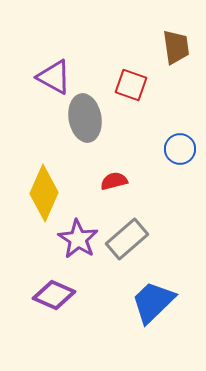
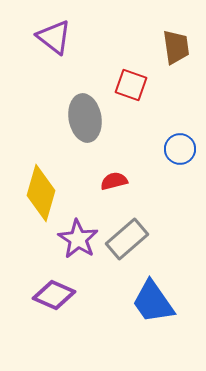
purple triangle: moved 40 px up; rotated 9 degrees clockwise
yellow diamond: moved 3 px left; rotated 8 degrees counterclockwise
blue trapezoid: rotated 81 degrees counterclockwise
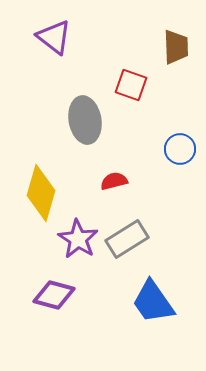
brown trapezoid: rotated 6 degrees clockwise
gray ellipse: moved 2 px down
gray rectangle: rotated 9 degrees clockwise
purple diamond: rotated 9 degrees counterclockwise
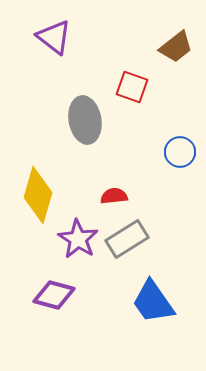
brown trapezoid: rotated 54 degrees clockwise
red square: moved 1 px right, 2 px down
blue circle: moved 3 px down
red semicircle: moved 15 px down; rotated 8 degrees clockwise
yellow diamond: moved 3 px left, 2 px down
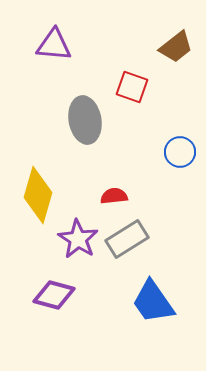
purple triangle: moved 8 px down; rotated 33 degrees counterclockwise
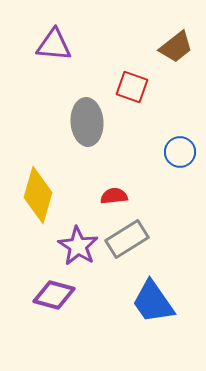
gray ellipse: moved 2 px right, 2 px down; rotated 6 degrees clockwise
purple star: moved 7 px down
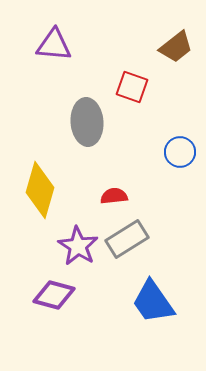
yellow diamond: moved 2 px right, 5 px up
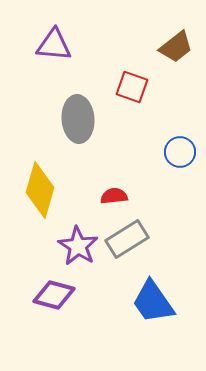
gray ellipse: moved 9 px left, 3 px up
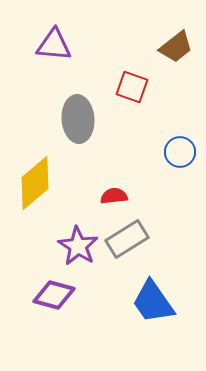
yellow diamond: moved 5 px left, 7 px up; rotated 34 degrees clockwise
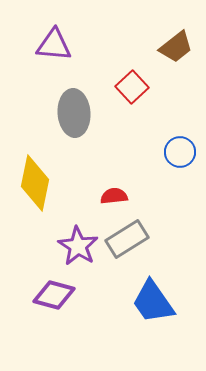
red square: rotated 28 degrees clockwise
gray ellipse: moved 4 px left, 6 px up
yellow diamond: rotated 38 degrees counterclockwise
